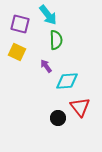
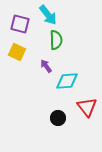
red triangle: moved 7 px right
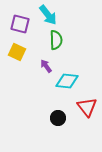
cyan diamond: rotated 10 degrees clockwise
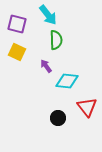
purple square: moved 3 px left
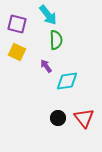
cyan diamond: rotated 15 degrees counterclockwise
red triangle: moved 3 px left, 11 px down
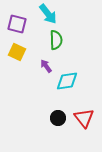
cyan arrow: moved 1 px up
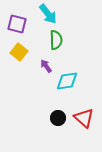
yellow square: moved 2 px right; rotated 12 degrees clockwise
red triangle: rotated 10 degrees counterclockwise
